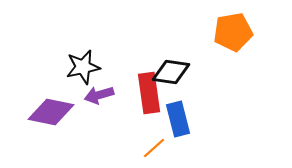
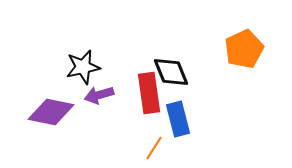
orange pentagon: moved 11 px right, 17 px down; rotated 15 degrees counterclockwise
black diamond: rotated 60 degrees clockwise
orange line: rotated 15 degrees counterclockwise
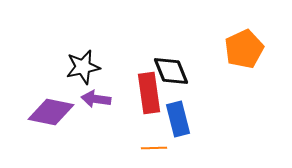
black diamond: moved 1 px up
purple arrow: moved 3 px left, 4 px down; rotated 24 degrees clockwise
orange line: rotated 55 degrees clockwise
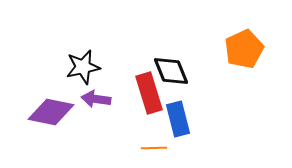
red rectangle: rotated 9 degrees counterclockwise
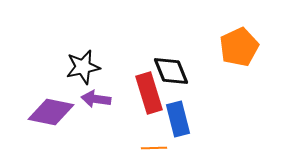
orange pentagon: moved 5 px left, 2 px up
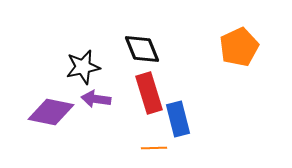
black diamond: moved 29 px left, 22 px up
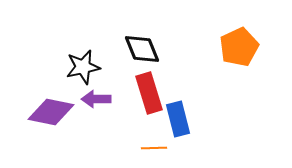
purple arrow: rotated 8 degrees counterclockwise
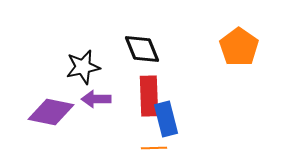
orange pentagon: rotated 12 degrees counterclockwise
red rectangle: moved 3 px down; rotated 15 degrees clockwise
blue rectangle: moved 12 px left
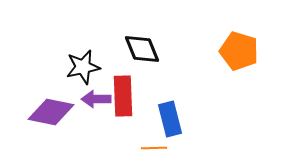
orange pentagon: moved 4 px down; rotated 18 degrees counterclockwise
red rectangle: moved 26 px left
blue rectangle: moved 4 px right
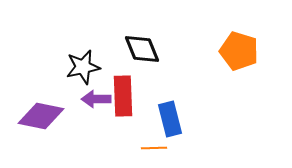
purple diamond: moved 10 px left, 4 px down
